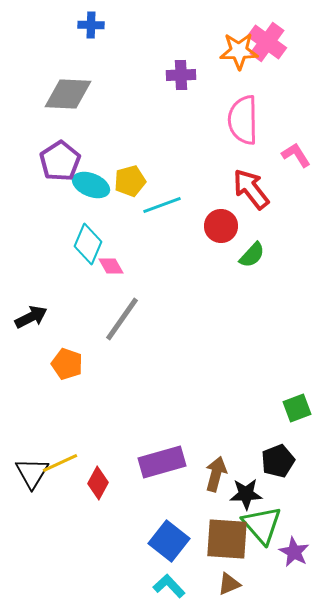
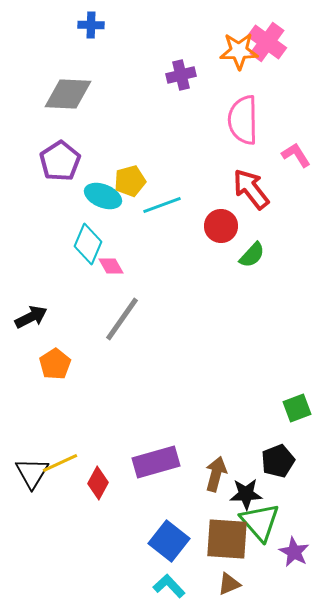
purple cross: rotated 12 degrees counterclockwise
cyan ellipse: moved 12 px right, 11 px down
orange pentagon: moved 12 px left; rotated 20 degrees clockwise
purple rectangle: moved 6 px left
green triangle: moved 2 px left, 3 px up
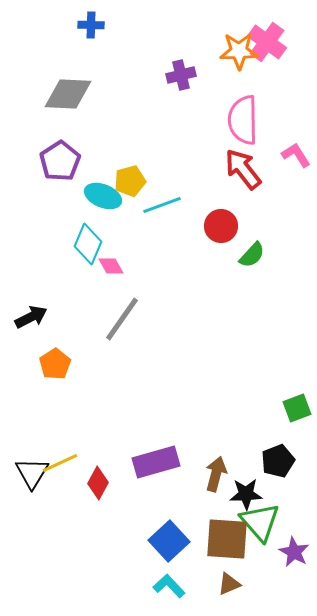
red arrow: moved 8 px left, 20 px up
blue square: rotated 9 degrees clockwise
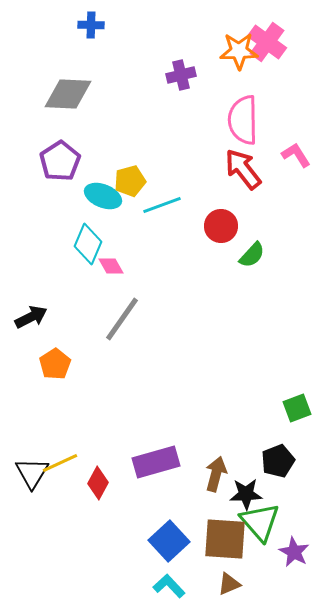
brown square: moved 2 px left
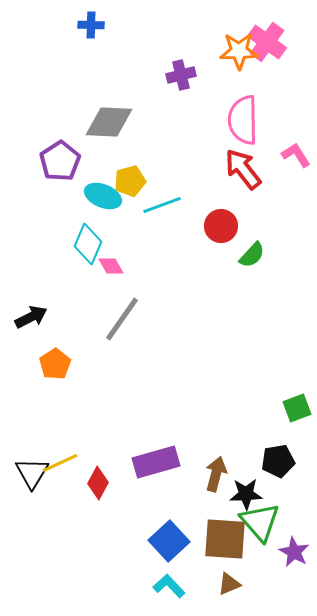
gray diamond: moved 41 px right, 28 px down
black pentagon: rotated 12 degrees clockwise
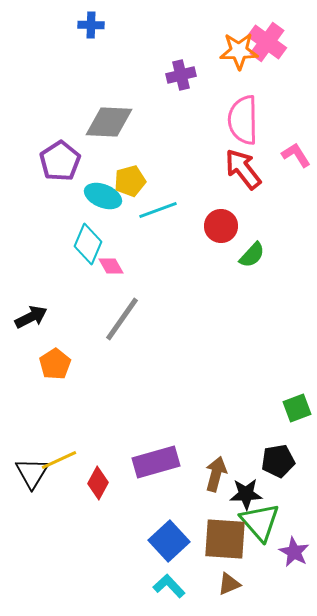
cyan line: moved 4 px left, 5 px down
yellow line: moved 1 px left, 3 px up
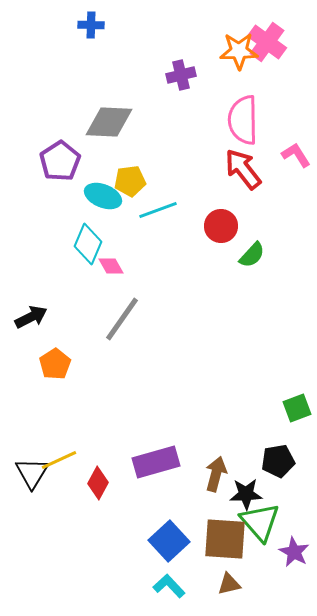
yellow pentagon: rotated 8 degrees clockwise
brown triangle: rotated 10 degrees clockwise
